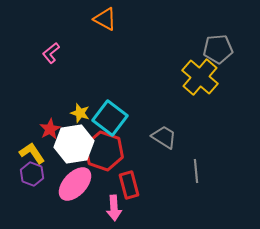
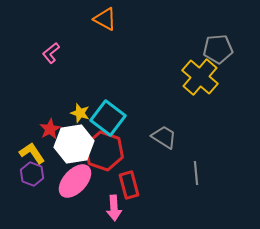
cyan square: moved 2 px left
gray line: moved 2 px down
pink ellipse: moved 3 px up
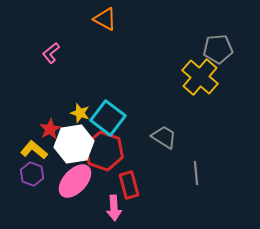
yellow L-shape: moved 2 px right, 3 px up; rotated 16 degrees counterclockwise
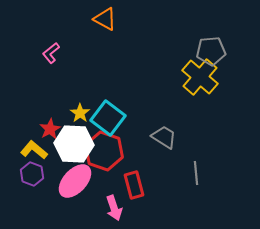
gray pentagon: moved 7 px left, 2 px down
yellow star: rotated 18 degrees clockwise
white hexagon: rotated 12 degrees clockwise
red rectangle: moved 5 px right
pink arrow: rotated 15 degrees counterclockwise
